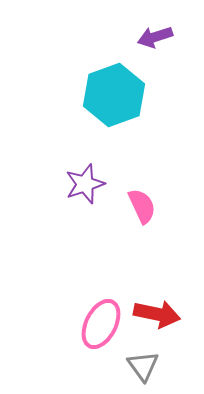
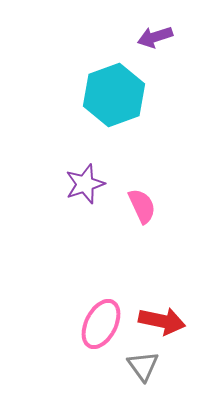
red arrow: moved 5 px right, 7 px down
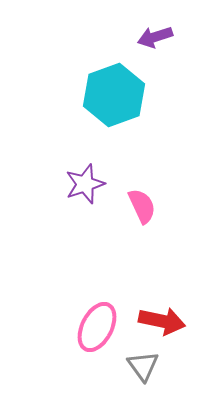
pink ellipse: moved 4 px left, 3 px down
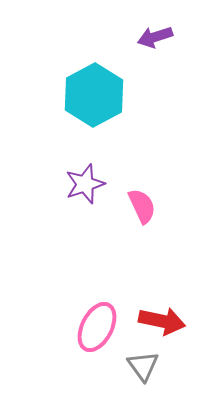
cyan hexagon: moved 20 px left; rotated 8 degrees counterclockwise
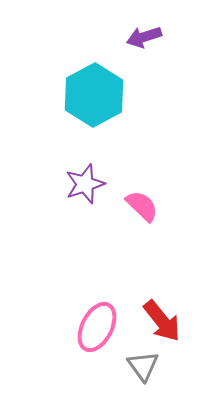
purple arrow: moved 11 px left
pink semicircle: rotated 21 degrees counterclockwise
red arrow: rotated 39 degrees clockwise
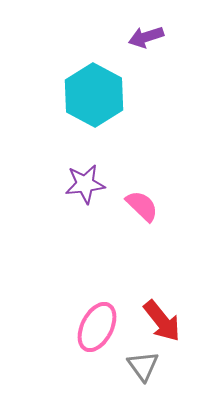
purple arrow: moved 2 px right
cyan hexagon: rotated 4 degrees counterclockwise
purple star: rotated 12 degrees clockwise
